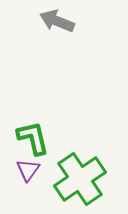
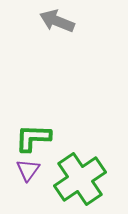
green L-shape: rotated 75 degrees counterclockwise
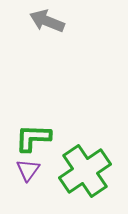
gray arrow: moved 10 px left
green cross: moved 5 px right, 8 px up
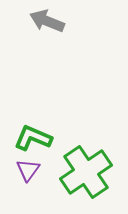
green L-shape: rotated 21 degrees clockwise
green cross: moved 1 px right, 1 px down
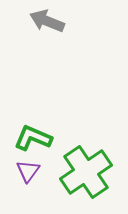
purple triangle: moved 1 px down
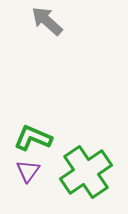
gray arrow: rotated 20 degrees clockwise
